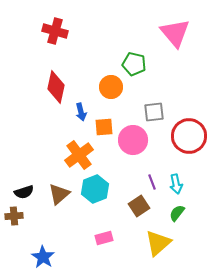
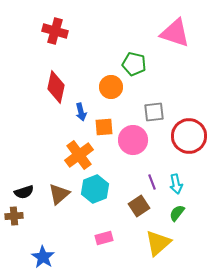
pink triangle: rotated 32 degrees counterclockwise
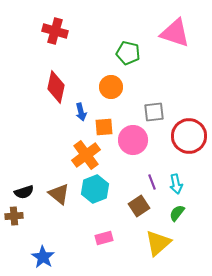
green pentagon: moved 6 px left, 11 px up
orange cross: moved 7 px right
brown triangle: rotated 40 degrees counterclockwise
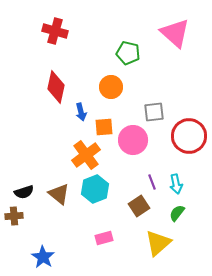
pink triangle: rotated 24 degrees clockwise
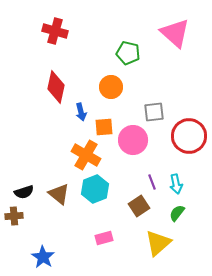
orange cross: rotated 24 degrees counterclockwise
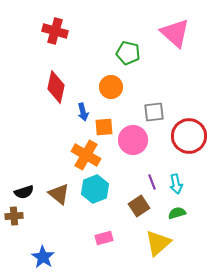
blue arrow: moved 2 px right
green semicircle: rotated 36 degrees clockwise
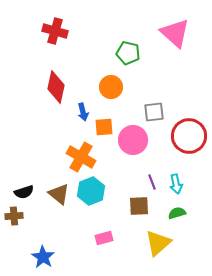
orange cross: moved 5 px left, 2 px down
cyan hexagon: moved 4 px left, 2 px down
brown square: rotated 30 degrees clockwise
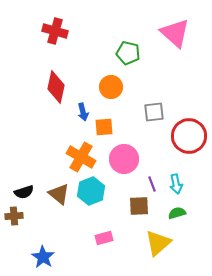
pink circle: moved 9 px left, 19 px down
purple line: moved 2 px down
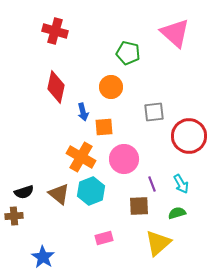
cyan arrow: moved 5 px right; rotated 18 degrees counterclockwise
